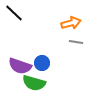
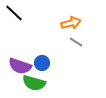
gray line: rotated 24 degrees clockwise
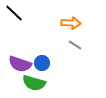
orange arrow: rotated 18 degrees clockwise
gray line: moved 1 px left, 3 px down
purple semicircle: moved 2 px up
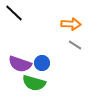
orange arrow: moved 1 px down
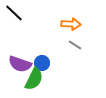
green semicircle: moved 4 px up; rotated 80 degrees counterclockwise
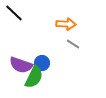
orange arrow: moved 5 px left
gray line: moved 2 px left, 1 px up
purple semicircle: moved 1 px right, 1 px down
green semicircle: moved 2 px up
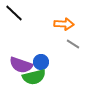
orange arrow: moved 2 px left
blue circle: moved 1 px left, 1 px up
green semicircle: rotated 50 degrees clockwise
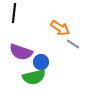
black line: rotated 54 degrees clockwise
orange arrow: moved 4 px left, 4 px down; rotated 30 degrees clockwise
purple semicircle: moved 13 px up
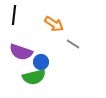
black line: moved 2 px down
orange arrow: moved 6 px left, 4 px up
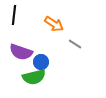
gray line: moved 2 px right
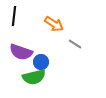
black line: moved 1 px down
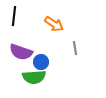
gray line: moved 4 px down; rotated 48 degrees clockwise
green semicircle: rotated 10 degrees clockwise
